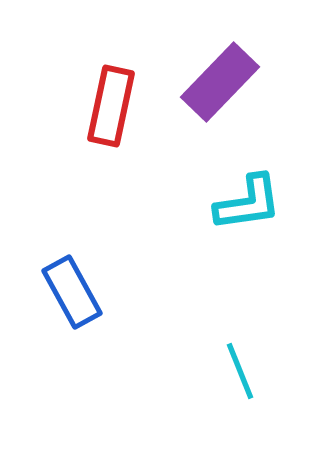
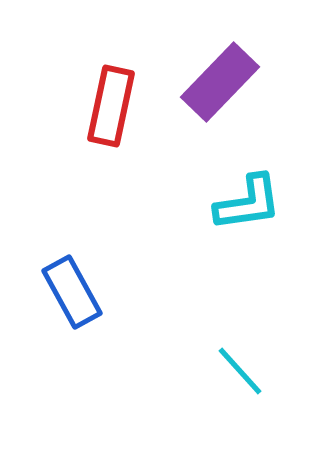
cyan line: rotated 20 degrees counterclockwise
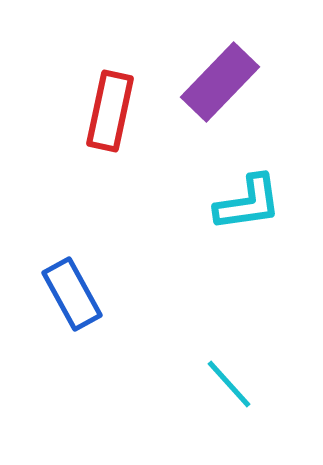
red rectangle: moved 1 px left, 5 px down
blue rectangle: moved 2 px down
cyan line: moved 11 px left, 13 px down
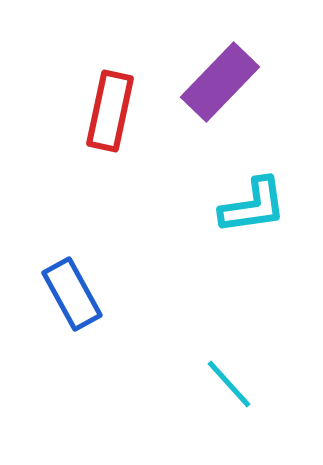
cyan L-shape: moved 5 px right, 3 px down
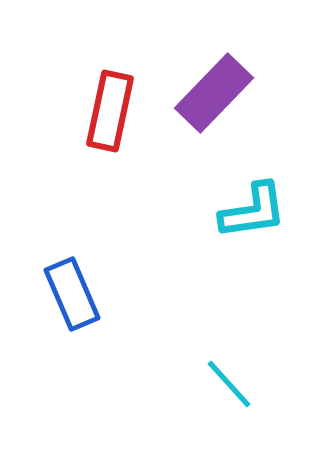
purple rectangle: moved 6 px left, 11 px down
cyan L-shape: moved 5 px down
blue rectangle: rotated 6 degrees clockwise
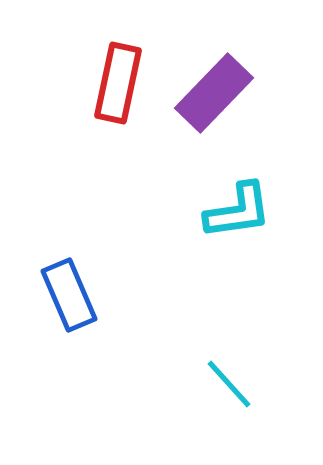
red rectangle: moved 8 px right, 28 px up
cyan L-shape: moved 15 px left
blue rectangle: moved 3 px left, 1 px down
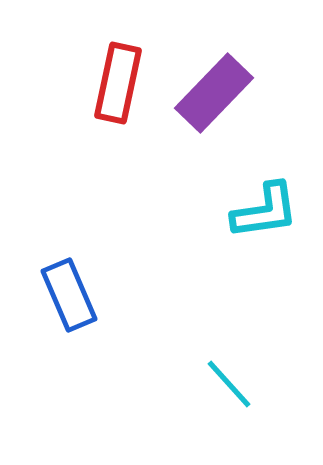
cyan L-shape: moved 27 px right
